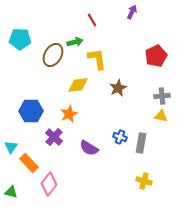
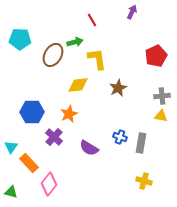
blue hexagon: moved 1 px right, 1 px down
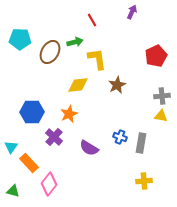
brown ellipse: moved 3 px left, 3 px up
brown star: moved 1 px left, 3 px up
yellow cross: rotated 21 degrees counterclockwise
green triangle: moved 2 px right, 1 px up
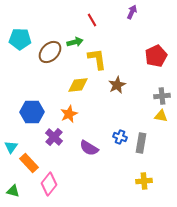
brown ellipse: rotated 15 degrees clockwise
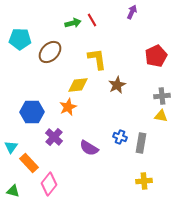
green arrow: moved 2 px left, 19 px up
orange star: moved 1 px left, 7 px up
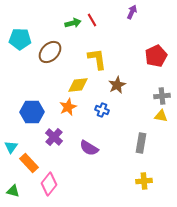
blue cross: moved 18 px left, 27 px up
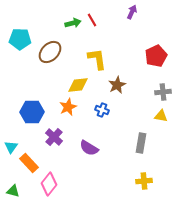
gray cross: moved 1 px right, 4 px up
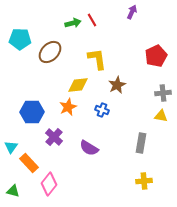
gray cross: moved 1 px down
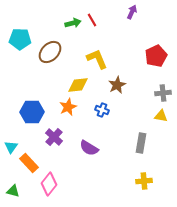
yellow L-shape: rotated 15 degrees counterclockwise
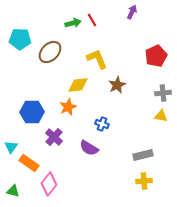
blue cross: moved 14 px down
gray rectangle: moved 2 px right, 12 px down; rotated 66 degrees clockwise
orange rectangle: rotated 12 degrees counterclockwise
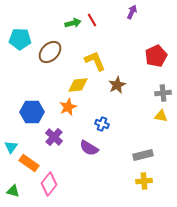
yellow L-shape: moved 2 px left, 2 px down
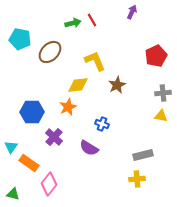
cyan pentagon: rotated 10 degrees clockwise
yellow cross: moved 7 px left, 2 px up
green triangle: moved 3 px down
